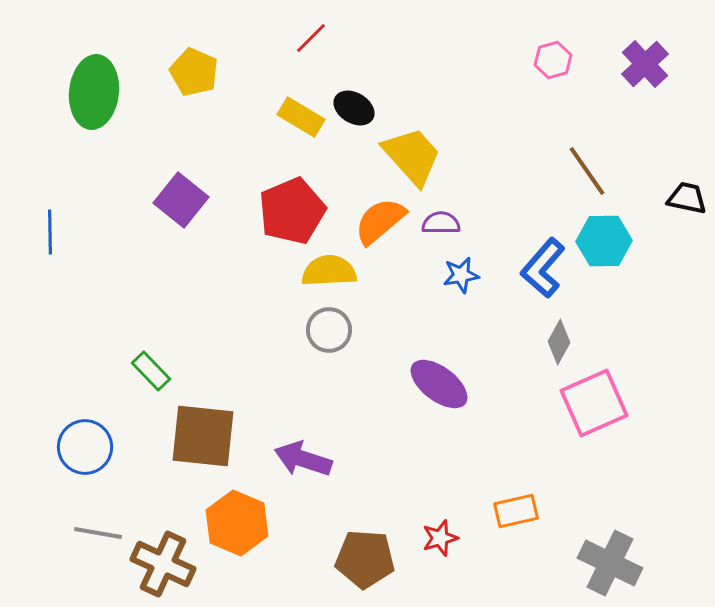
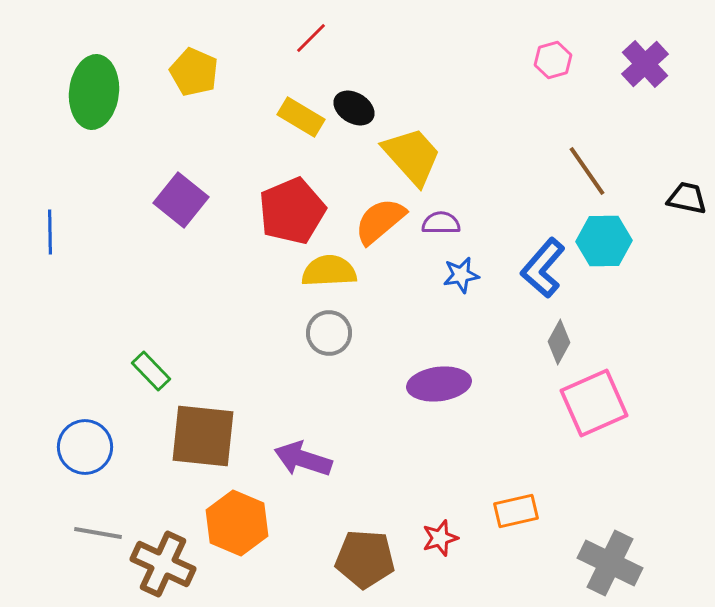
gray circle: moved 3 px down
purple ellipse: rotated 44 degrees counterclockwise
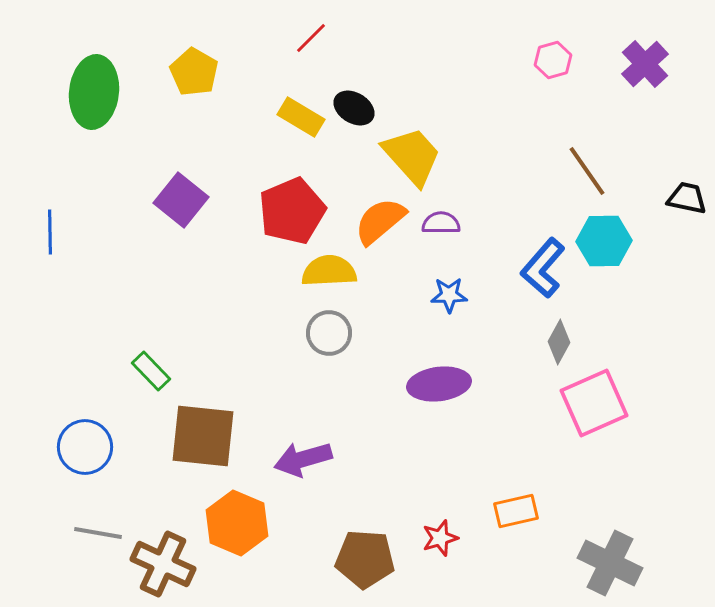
yellow pentagon: rotated 6 degrees clockwise
blue star: moved 12 px left, 20 px down; rotated 9 degrees clockwise
purple arrow: rotated 34 degrees counterclockwise
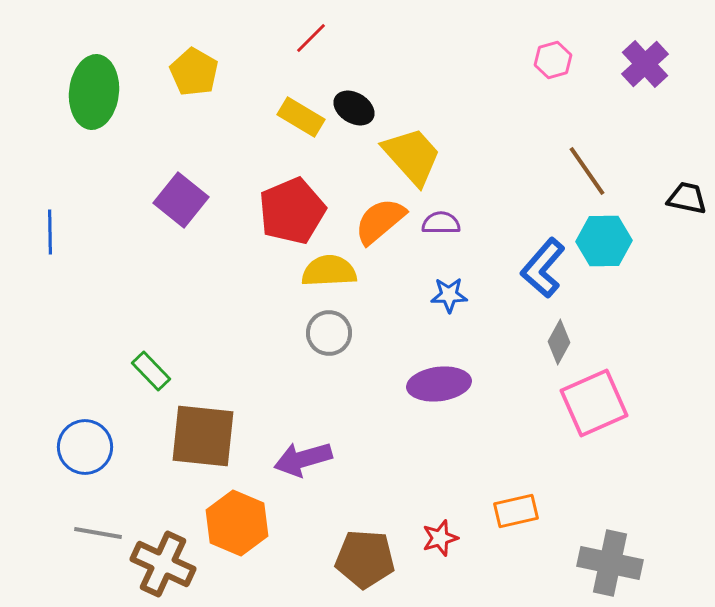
gray cross: rotated 14 degrees counterclockwise
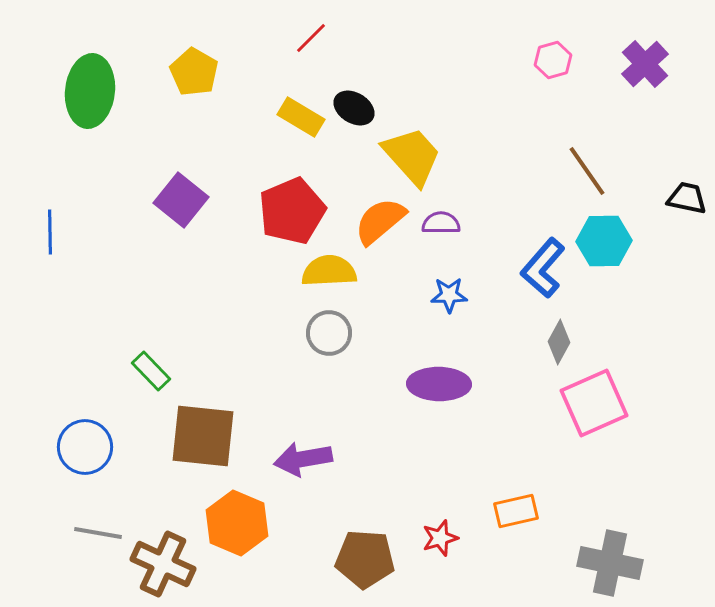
green ellipse: moved 4 px left, 1 px up
purple ellipse: rotated 8 degrees clockwise
purple arrow: rotated 6 degrees clockwise
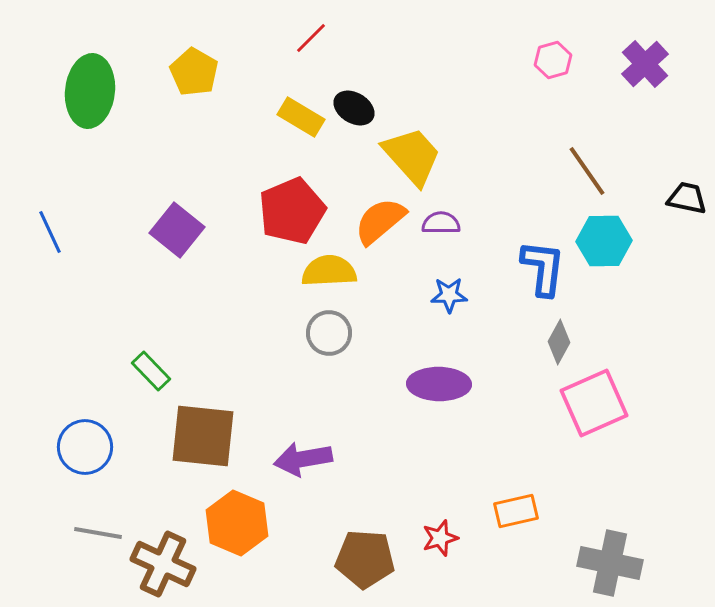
purple square: moved 4 px left, 30 px down
blue line: rotated 24 degrees counterclockwise
blue L-shape: rotated 146 degrees clockwise
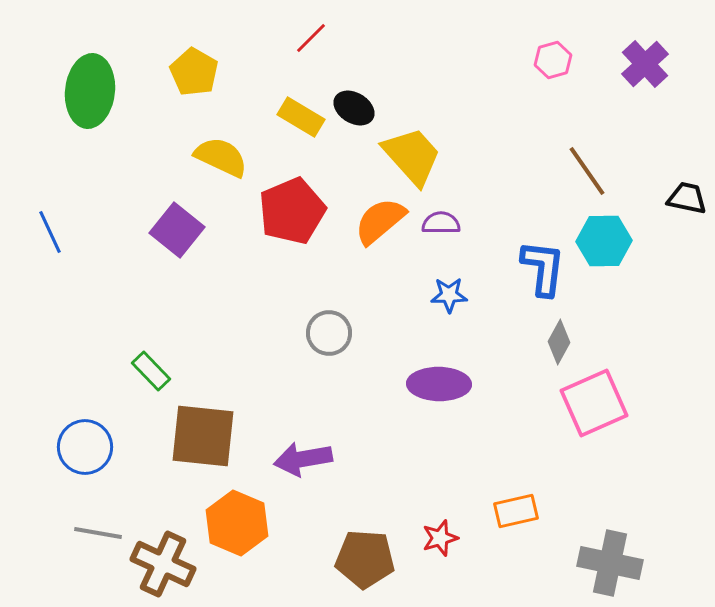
yellow semicircle: moved 108 px left, 114 px up; rotated 28 degrees clockwise
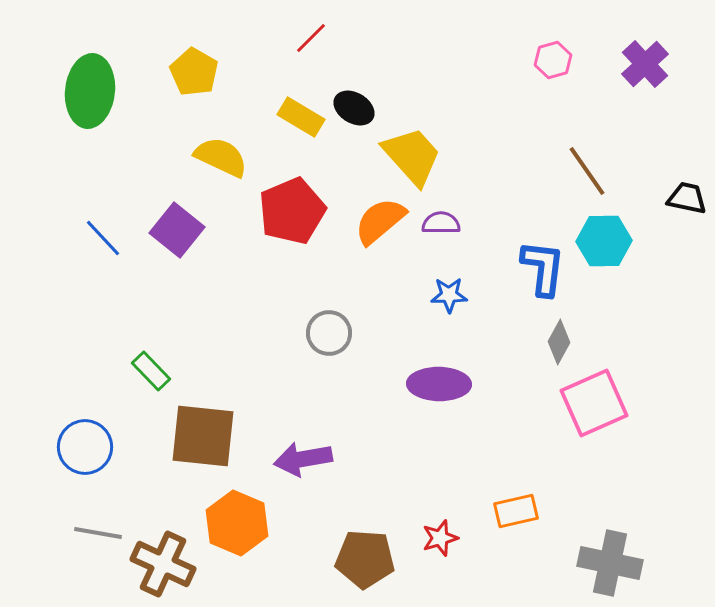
blue line: moved 53 px right, 6 px down; rotated 18 degrees counterclockwise
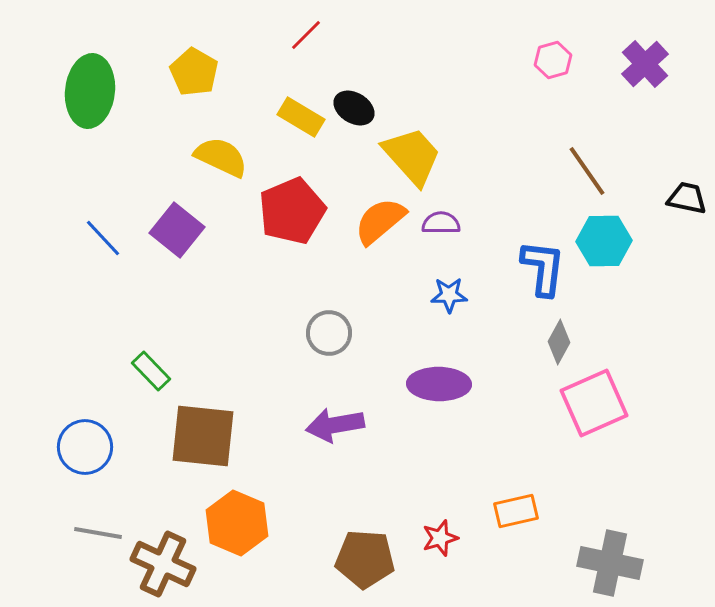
red line: moved 5 px left, 3 px up
purple arrow: moved 32 px right, 34 px up
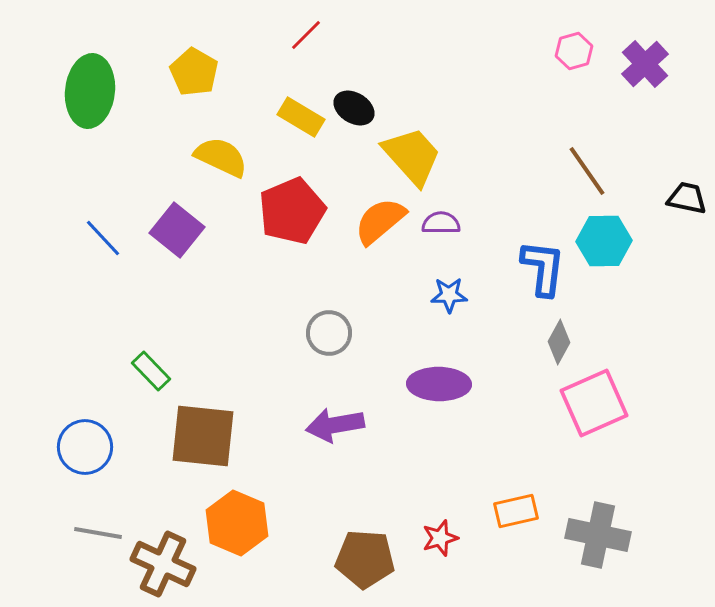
pink hexagon: moved 21 px right, 9 px up
gray cross: moved 12 px left, 28 px up
